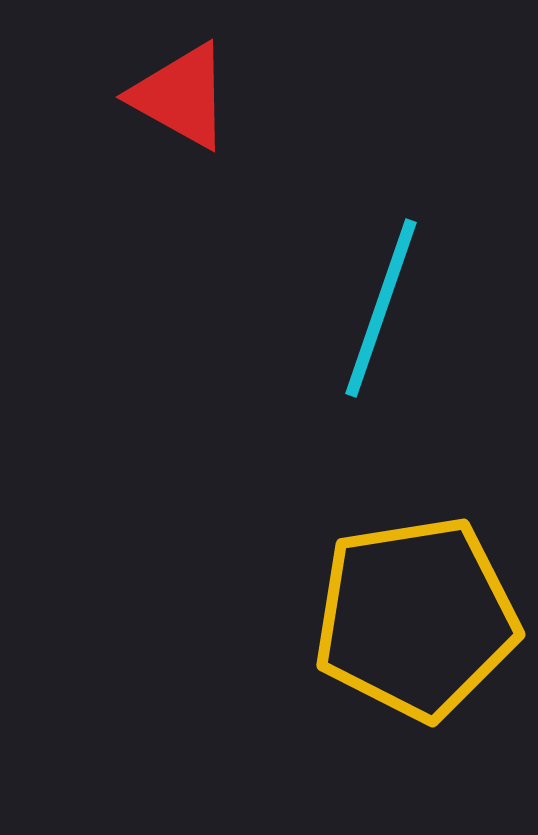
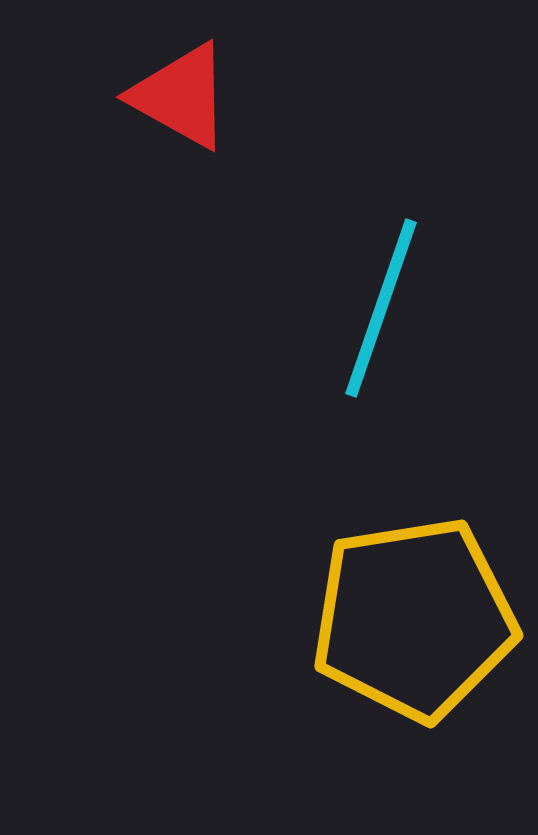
yellow pentagon: moved 2 px left, 1 px down
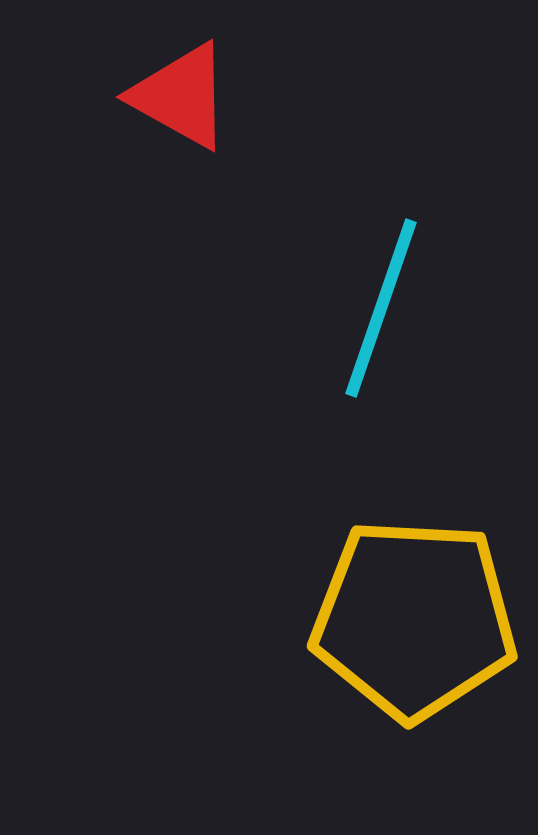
yellow pentagon: rotated 12 degrees clockwise
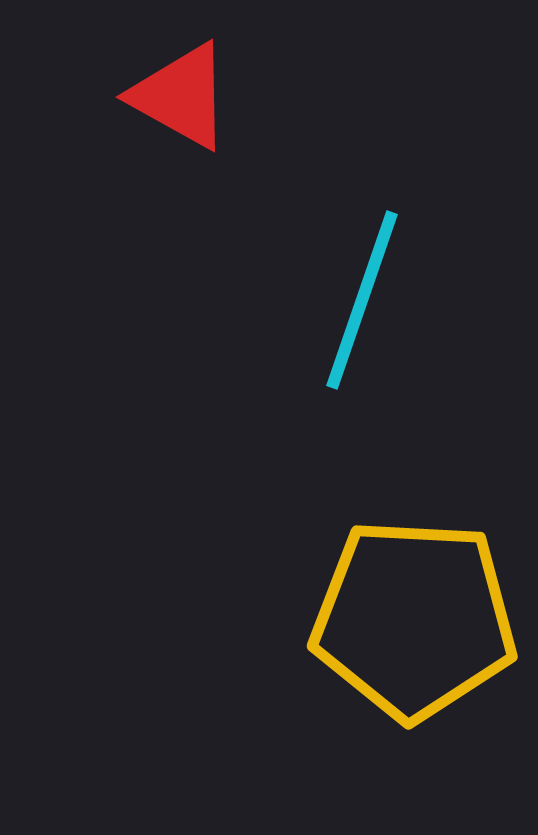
cyan line: moved 19 px left, 8 px up
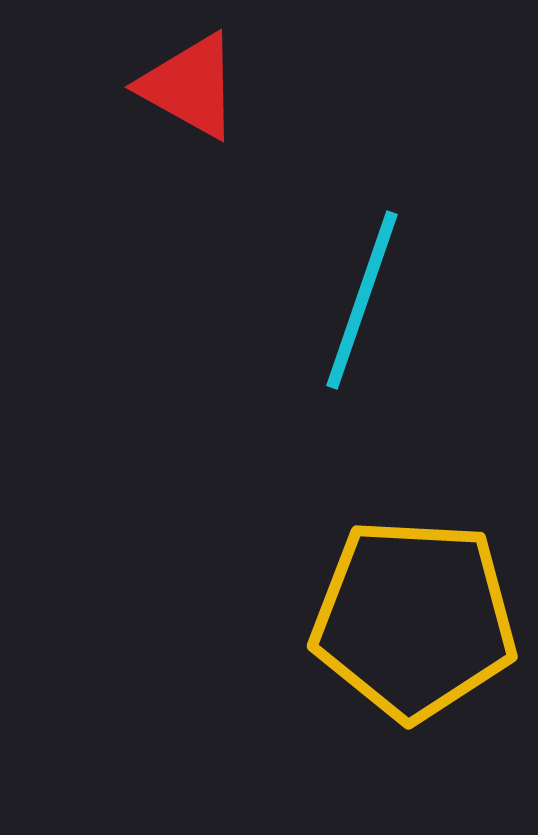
red triangle: moved 9 px right, 10 px up
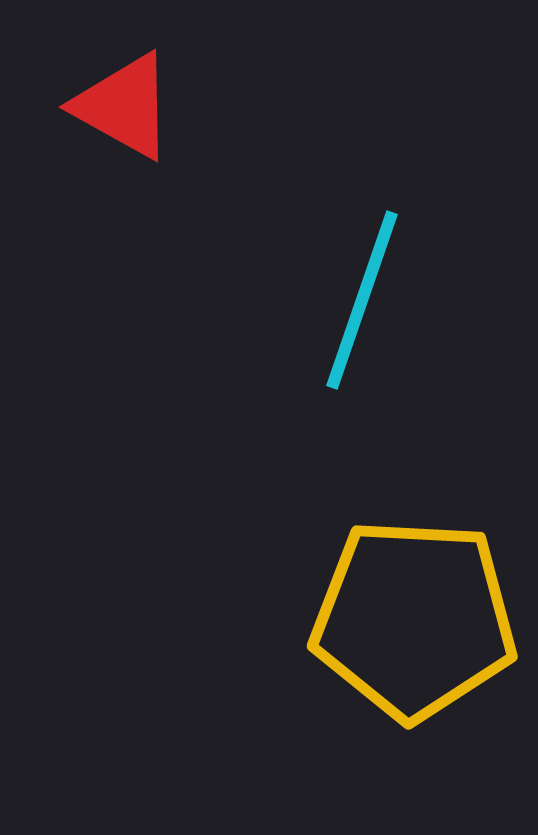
red triangle: moved 66 px left, 20 px down
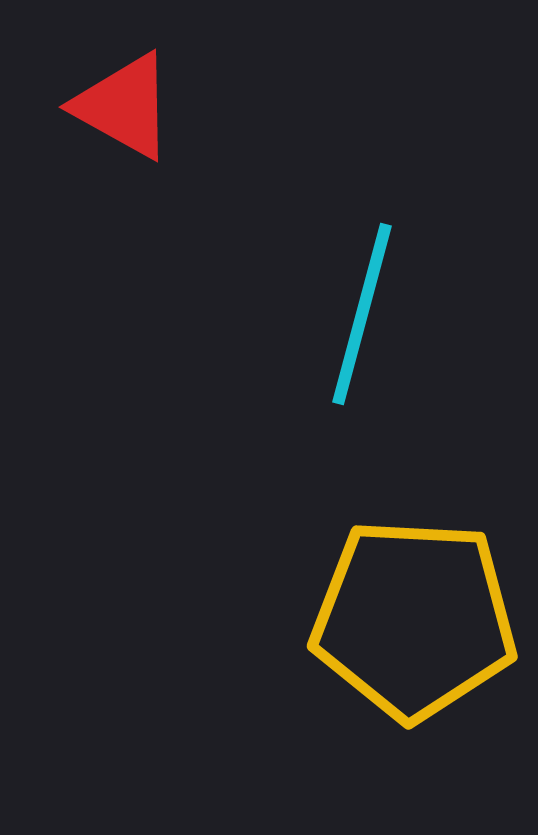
cyan line: moved 14 px down; rotated 4 degrees counterclockwise
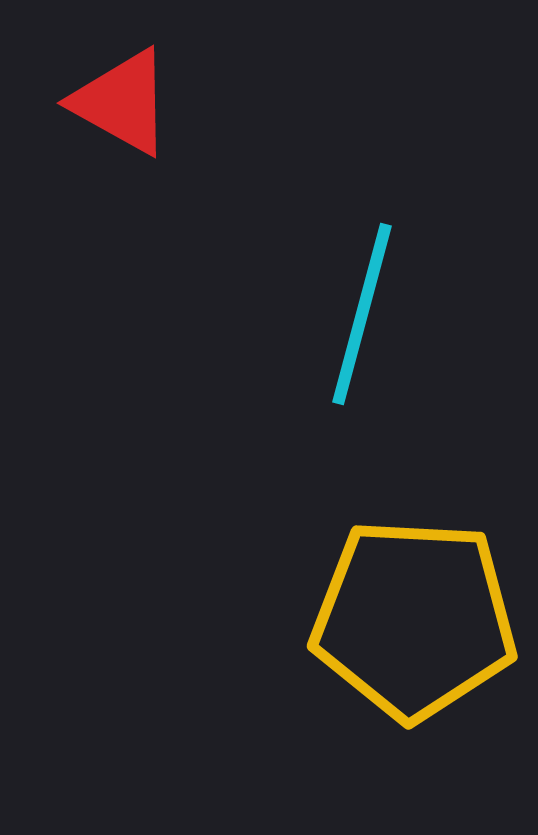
red triangle: moved 2 px left, 4 px up
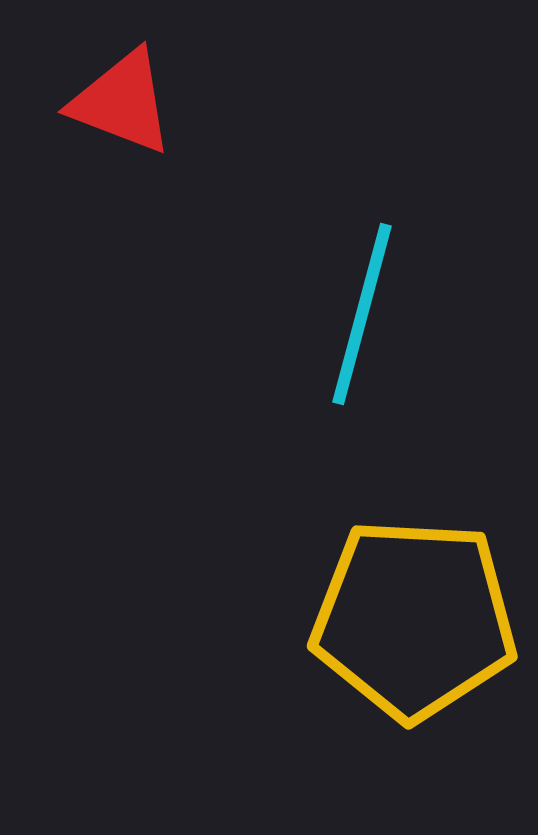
red triangle: rotated 8 degrees counterclockwise
